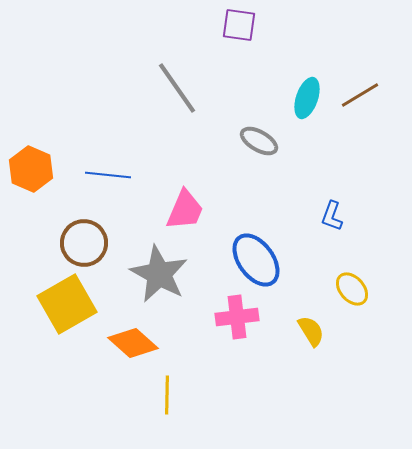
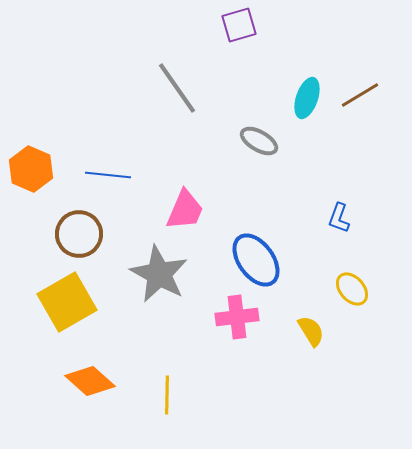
purple square: rotated 24 degrees counterclockwise
blue L-shape: moved 7 px right, 2 px down
brown circle: moved 5 px left, 9 px up
yellow square: moved 2 px up
orange diamond: moved 43 px left, 38 px down
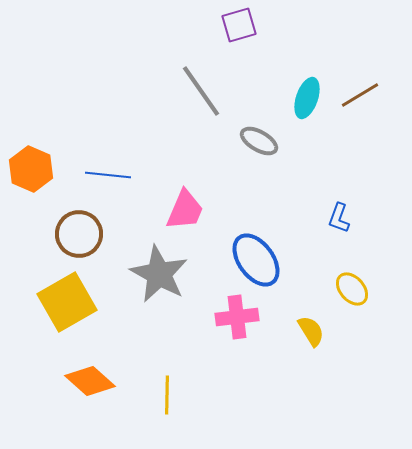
gray line: moved 24 px right, 3 px down
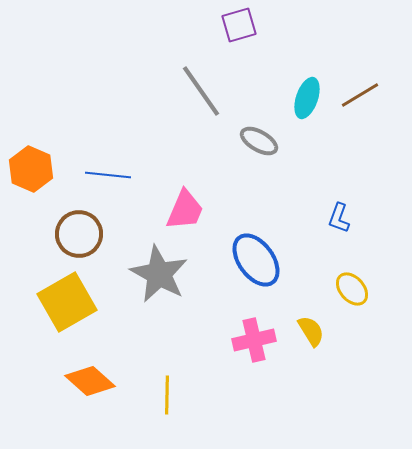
pink cross: moved 17 px right, 23 px down; rotated 6 degrees counterclockwise
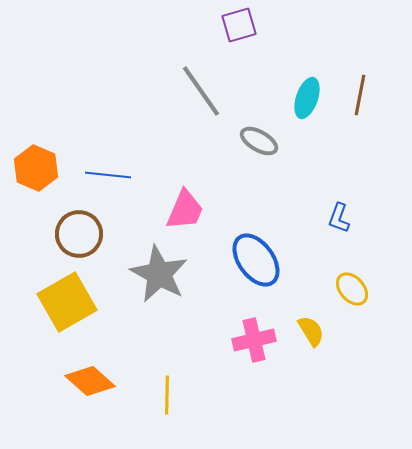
brown line: rotated 48 degrees counterclockwise
orange hexagon: moved 5 px right, 1 px up
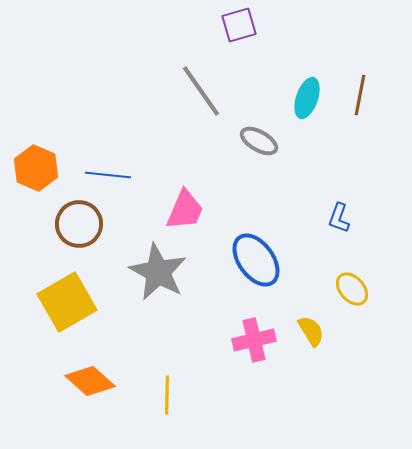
brown circle: moved 10 px up
gray star: moved 1 px left, 2 px up
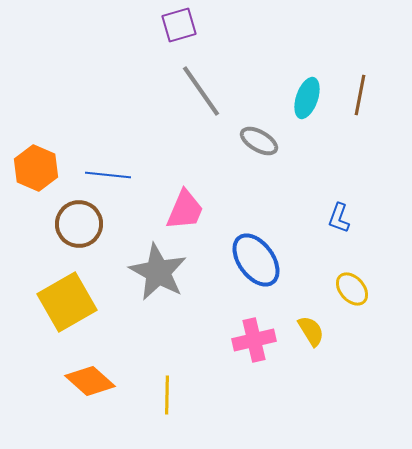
purple square: moved 60 px left
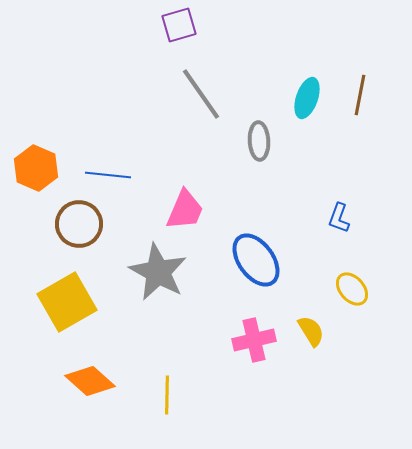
gray line: moved 3 px down
gray ellipse: rotated 57 degrees clockwise
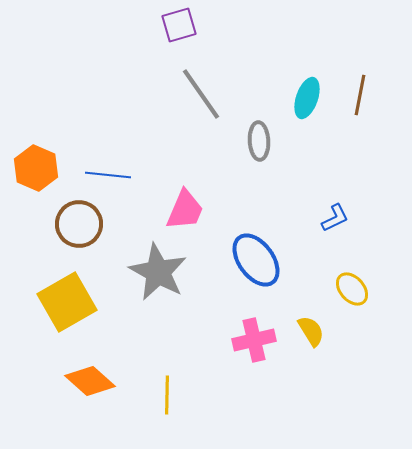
blue L-shape: moved 4 px left; rotated 136 degrees counterclockwise
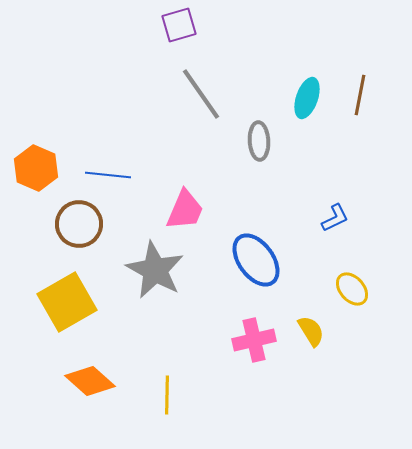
gray star: moved 3 px left, 2 px up
